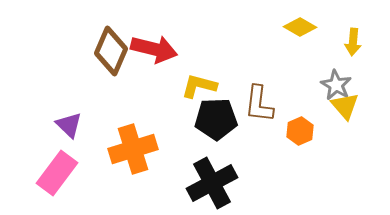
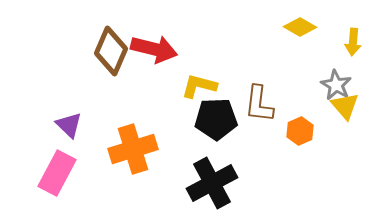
pink rectangle: rotated 9 degrees counterclockwise
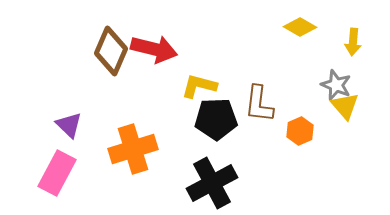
gray star: rotated 8 degrees counterclockwise
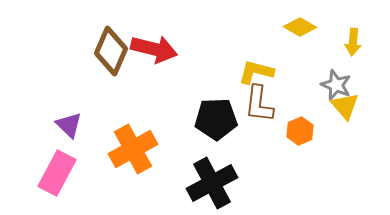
yellow L-shape: moved 57 px right, 14 px up
orange cross: rotated 12 degrees counterclockwise
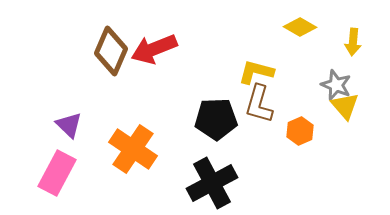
red arrow: rotated 144 degrees clockwise
brown L-shape: rotated 9 degrees clockwise
orange cross: rotated 27 degrees counterclockwise
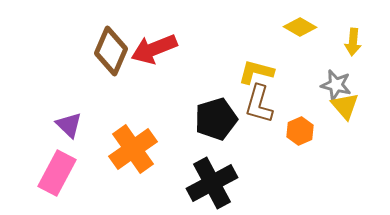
gray star: rotated 8 degrees counterclockwise
black pentagon: rotated 15 degrees counterclockwise
orange cross: rotated 21 degrees clockwise
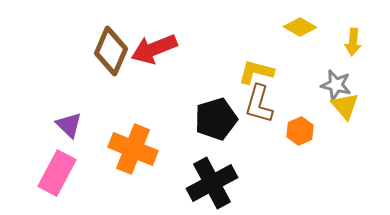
orange cross: rotated 33 degrees counterclockwise
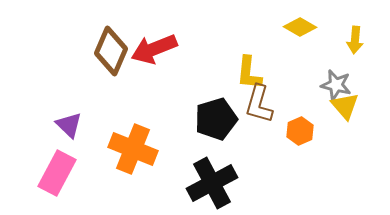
yellow arrow: moved 2 px right, 2 px up
yellow L-shape: moved 7 px left, 1 px down; rotated 99 degrees counterclockwise
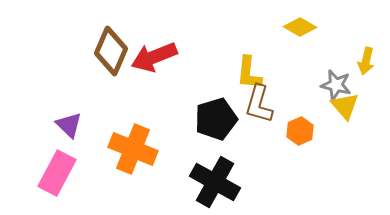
yellow arrow: moved 11 px right, 21 px down; rotated 8 degrees clockwise
red arrow: moved 8 px down
black cross: moved 3 px right, 1 px up; rotated 33 degrees counterclockwise
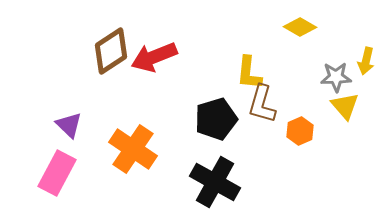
brown diamond: rotated 33 degrees clockwise
gray star: moved 8 px up; rotated 16 degrees counterclockwise
brown L-shape: moved 3 px right
orange cross: rotated 12 degrees clockwise
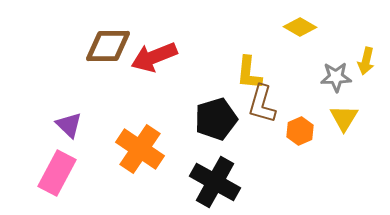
brown diamond: moved 3 px left, 5 px up; rotated 33 degrees clockwise
yellow triangle: moved 1 px left, 12 px down; rotated 12 degrees clockwise
orange cross: moved 7 px right
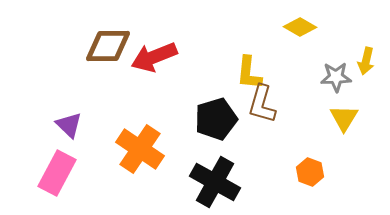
orange hexagon: moved 10 px right, 41 px down; rotated 16 degrees counterclockwise
